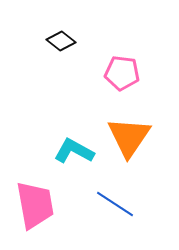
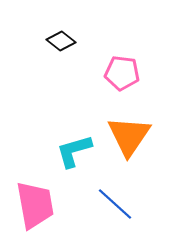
orange triangle: moved 1 px up
cyan L-shape: rotated 45 degrees counterclockwise
blue line: rotated 9 degrees clockwise
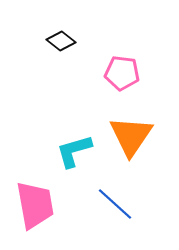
orange triangle: moved 2 px right
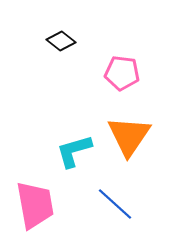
orange triangle: moved 2 px left
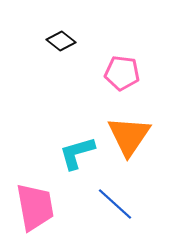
cyan L-shape: moved 3 px right, 2 px down
pink trapezoid: moved 2 px down
